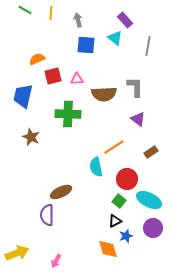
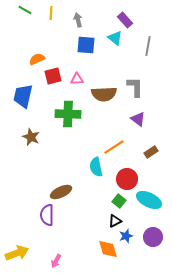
purple circle: moved 9 px down
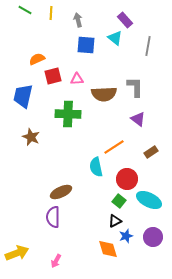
purple semicircle: moved 6 px right, 2 px down
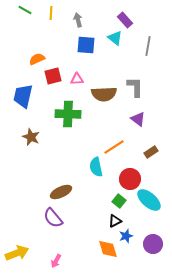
red circle: moved 3 px right
cyan ellipse: rotated 15 degrees clockwise
purple semicircle: moved 1 px down; rotated 40 degrees counterclockwise
purple circle: moved 7 px down
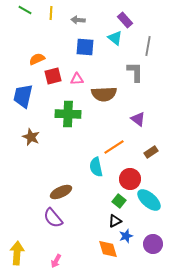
gray arrow: rotated 72 degrees counterclockwise
blue square: moved 1 px left, 2 px down
gray L-shape: moved 15 px up
yellow arrow: rotated 65 degrees counterclockwise
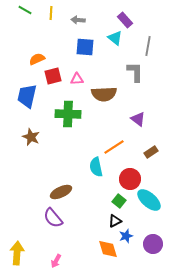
blue trapezoid: moved 4 px right
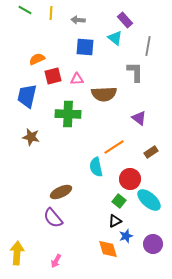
purple triangle: moved 1 px right, 1 px up
brown star: rotated 12 degrees counterclockwise
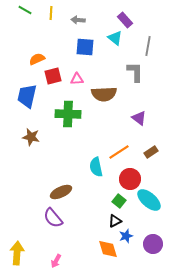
orange line: moved 5 px right, 5 px down
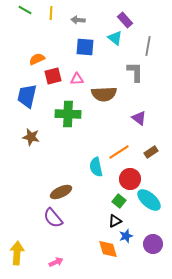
pink arrow: moved 1 px down; rotated 144 degrees counterclockwise
